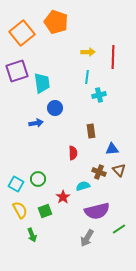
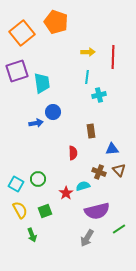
blue circle: moved 2 px left, 4 px down
red star: moved 3 px right, 4 px up
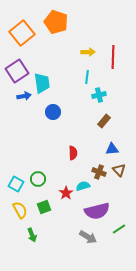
purple square: rotated 15 degrees counterclockwise
blue arrow: moved 12 px left, 27 px up
brown rectangle: moved 13 px right, 10 px up; rotated 48 degrees clockwise
green square: moved 1 px left, 4 px up
gray arrow: moved 1 px right, 1 px up; rotated 90 degrees counterclockwise
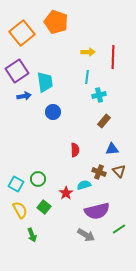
cyan trapezoid: moved 3 px right, 1 px up
red semicircle: moved 2 px right, 3 px up
brown triangle: moved 1 px down
cyan semicircle: moved 1 px right, 1 px up
green square: rotated 32 degrees counterclockwise
gray arrow: moved 2 px left, 2 px up
